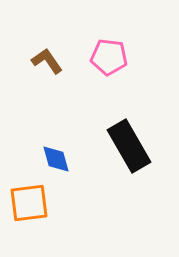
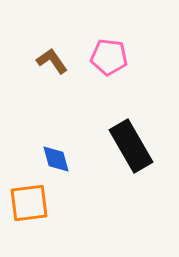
brown L-shape: moved 5 px right
black rectangle: moved 2 px right
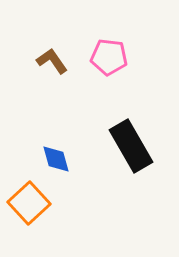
orange square: rotated 36 degrees counterclockwise
